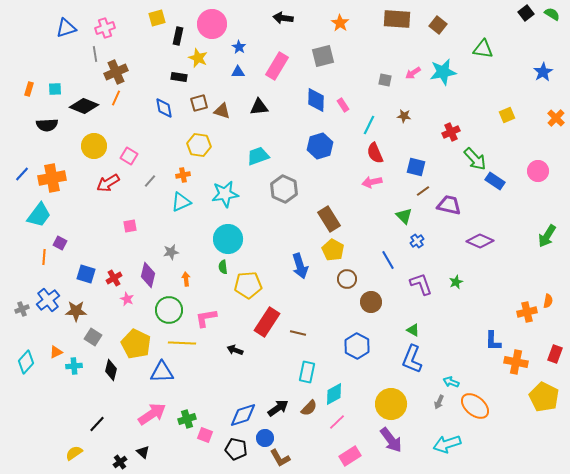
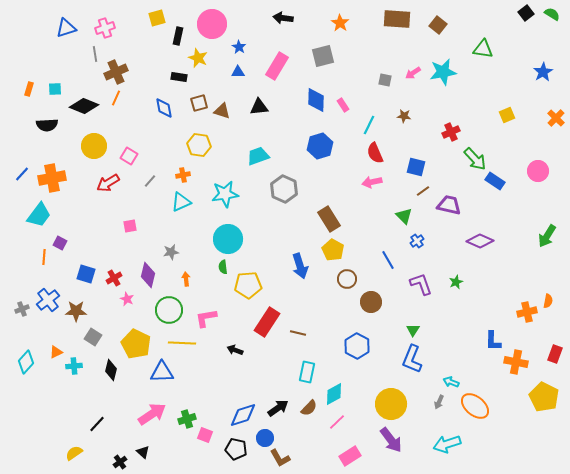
green triangle at (413, 330): rotated 32 degrees clockwise
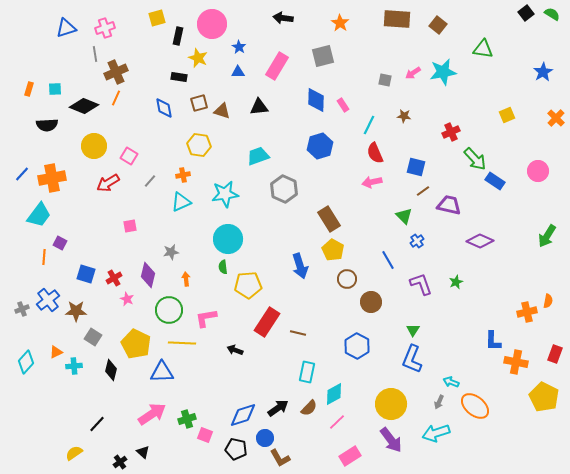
cyan arrow at (447, 444): moved 11 px left, 11 px up
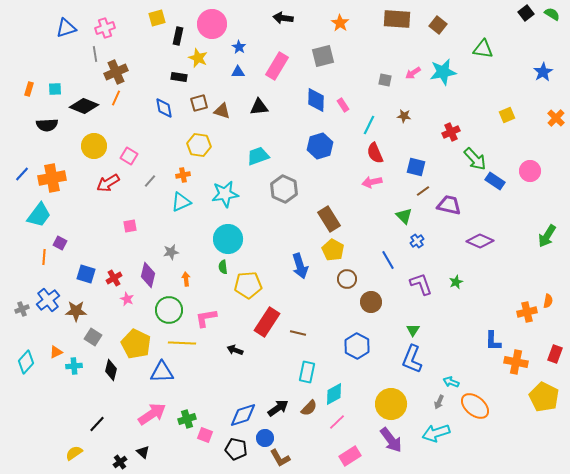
pink circle at (538, 171): moved 8 px left
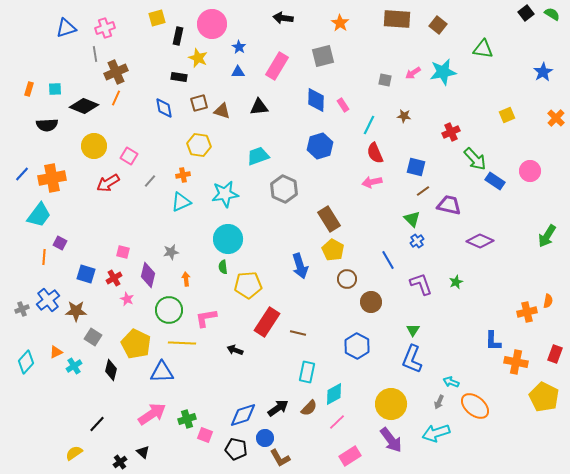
green triangle at (404, 216): moved 8 px right, 3 px down
pink square at (130, 226): moved 7 px left, 26 px down; rotated 24 degrees clockwise
cyan cross at (74, 366): rotated 28 degrees counterclockwise
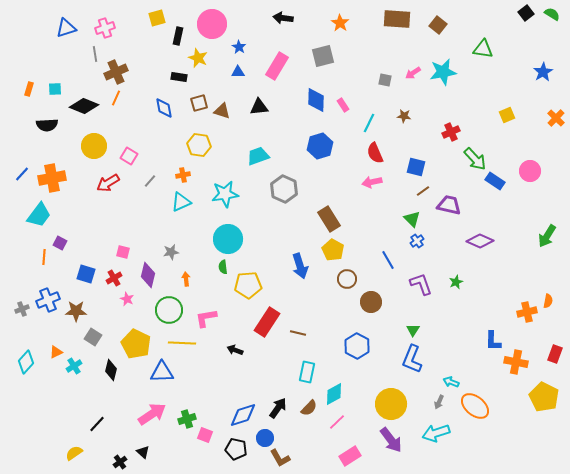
cyan line at (369, 125): moved 2 px up
blue cross at (48, 300): rotated 15 degrees clockwise
black arrow at (278, 408): rotated 20 degrees counterclockwise
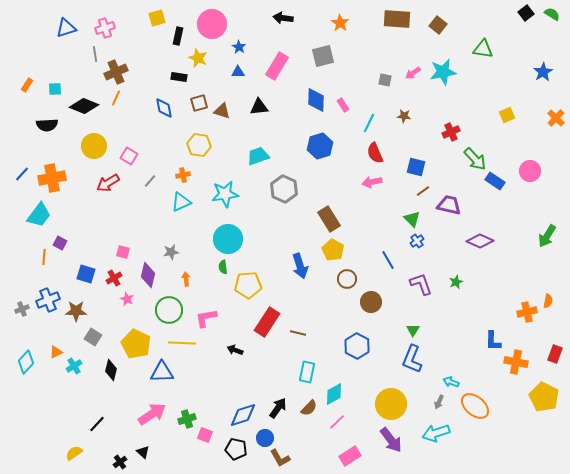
orange rectangle at (29, 89): moved 2 px left, 4 px up; rotated 16 degrees clockwise
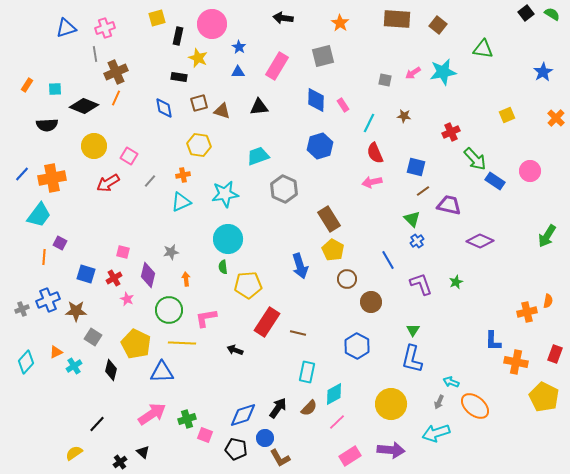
blue L-shape at (412, 359): rotated 8 degrees counterclockwise
purple arrow at (391, 440): moved 10 px down; rotated 48 degrees counterclockwise
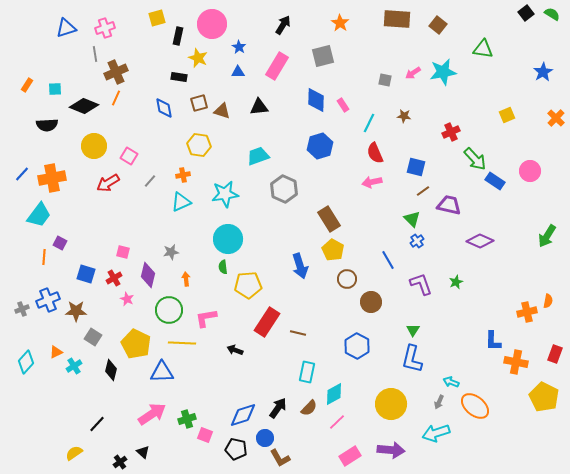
black arrow at (283, 18): moved 7 px down; rotated 114 degrees clockwise
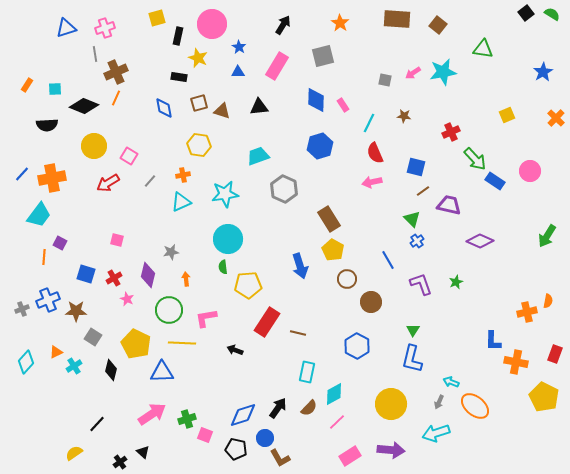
pink square at (123, 252): moved 6 px left, 12 px up
